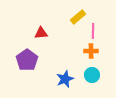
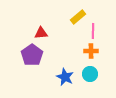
purple pentagon: moved 5 px right, 5 px up
cyan circle: moved 2 px left, 1 px up
blue star: moved 2 px up; rotated 24 degrees counterclockwise
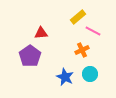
pink line: rotated 63 degrees counterclockwise
orange cross: moved 9 px left, 1 px up; rotated 24 degrees counterclockwise
purple pentagon: moved 2 px left, 1 px down
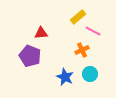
purple pentagon: rotated 15 degrees counterclockwise
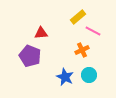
cyan circle: moved 1 px left, 1 px down
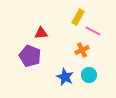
yellow rectangle: rotated 21 degrees counterclockwise
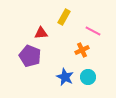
yellow rectangle: moved 14 px left
cyan circle: moved 1 px left, 2 px down
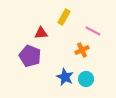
cyan circle: moved 2 px left, 2 px down
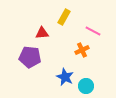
red triangle: moved 1 px right
purple pentagon: moved 1 px down; rotated 15 degrees counterclockwise
cyan circle: moved 7 px down
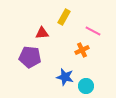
blue star: rotated 12 degrees counterclockwise
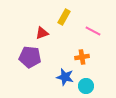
red triangle: rotated 16 degrees counterclockwise
orange cross: moved 7 px down; rotated 16 degrees clockwise
